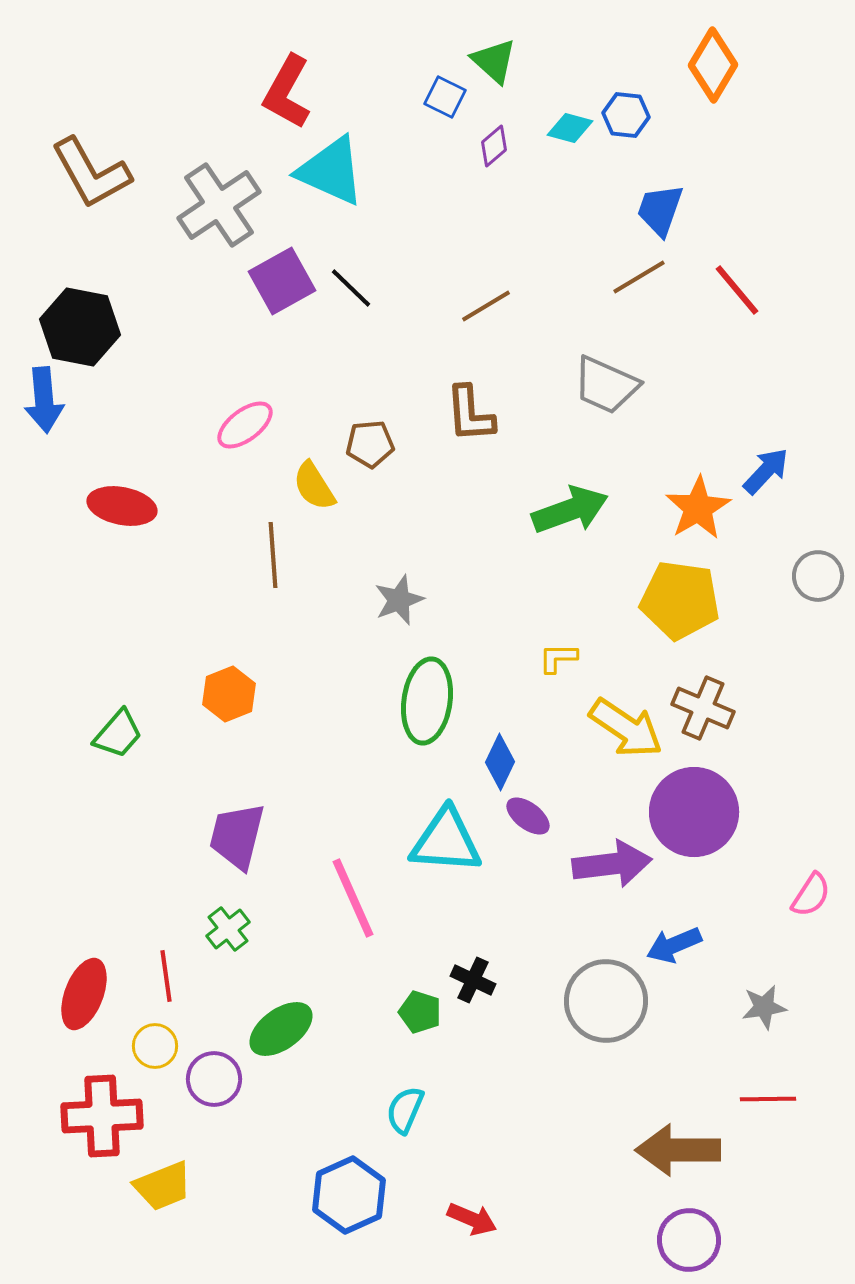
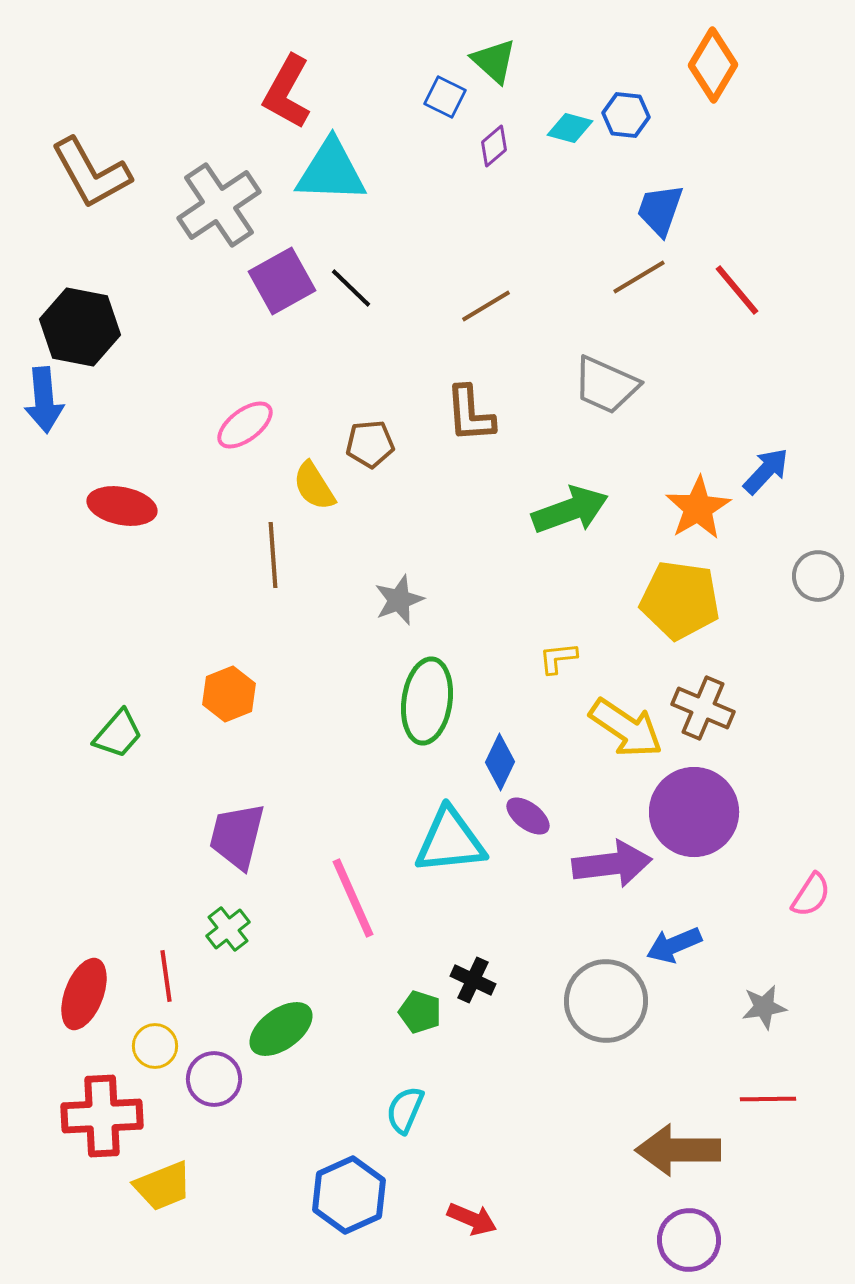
cyan triangle at (331, 171): rotated 22 degrees counterclockwise
yellow L-shape at (558, 658): rotated 6 degrees counterclockwise
cyan triangle at (446, 841): moved 4 px right; rotated 10 degrees counterclockwise
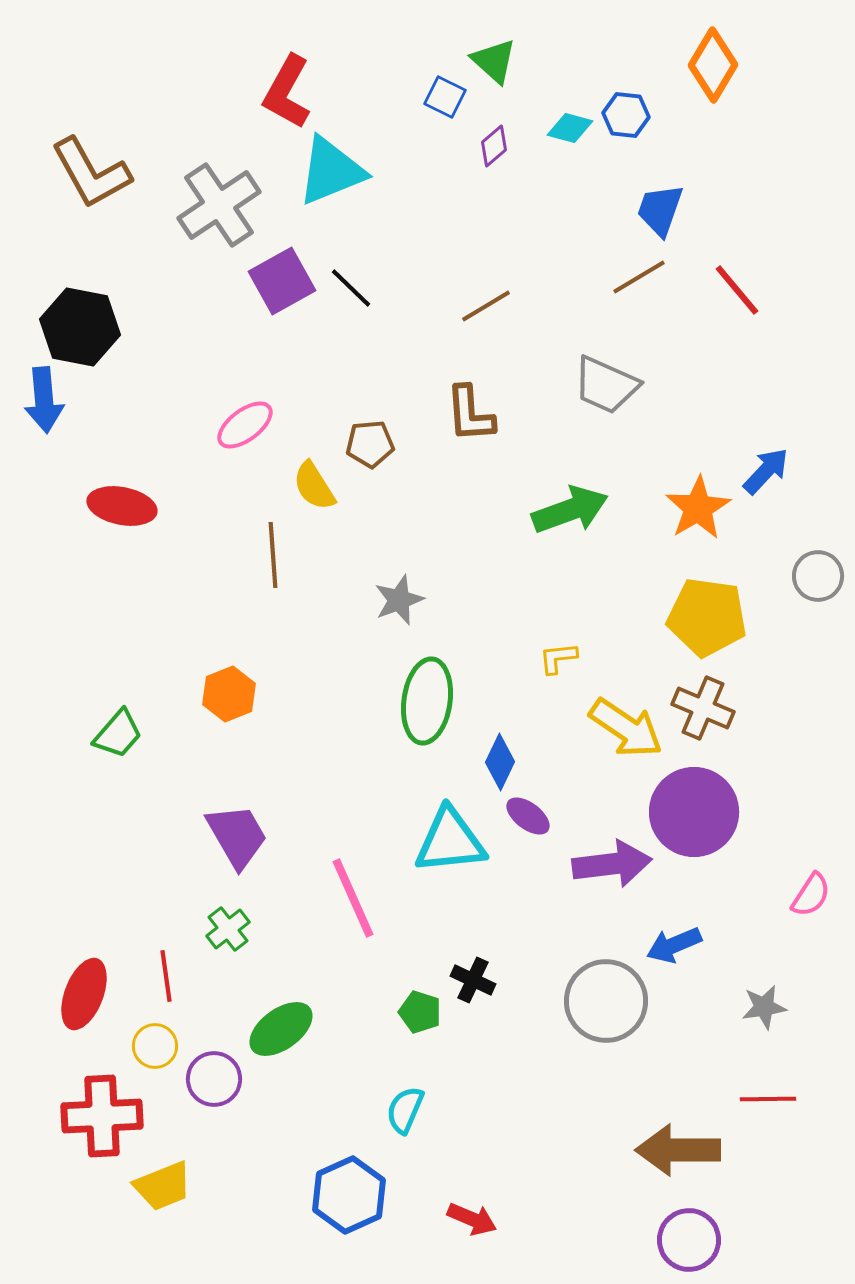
cyan triangle at (331, 171): rotated 24 degrees counterclockwise
yellow pentagon at (680, 600): moved 27 px right, 17 px down
purple trapezoid at (237, 836): rotated 136 degrees clockwise
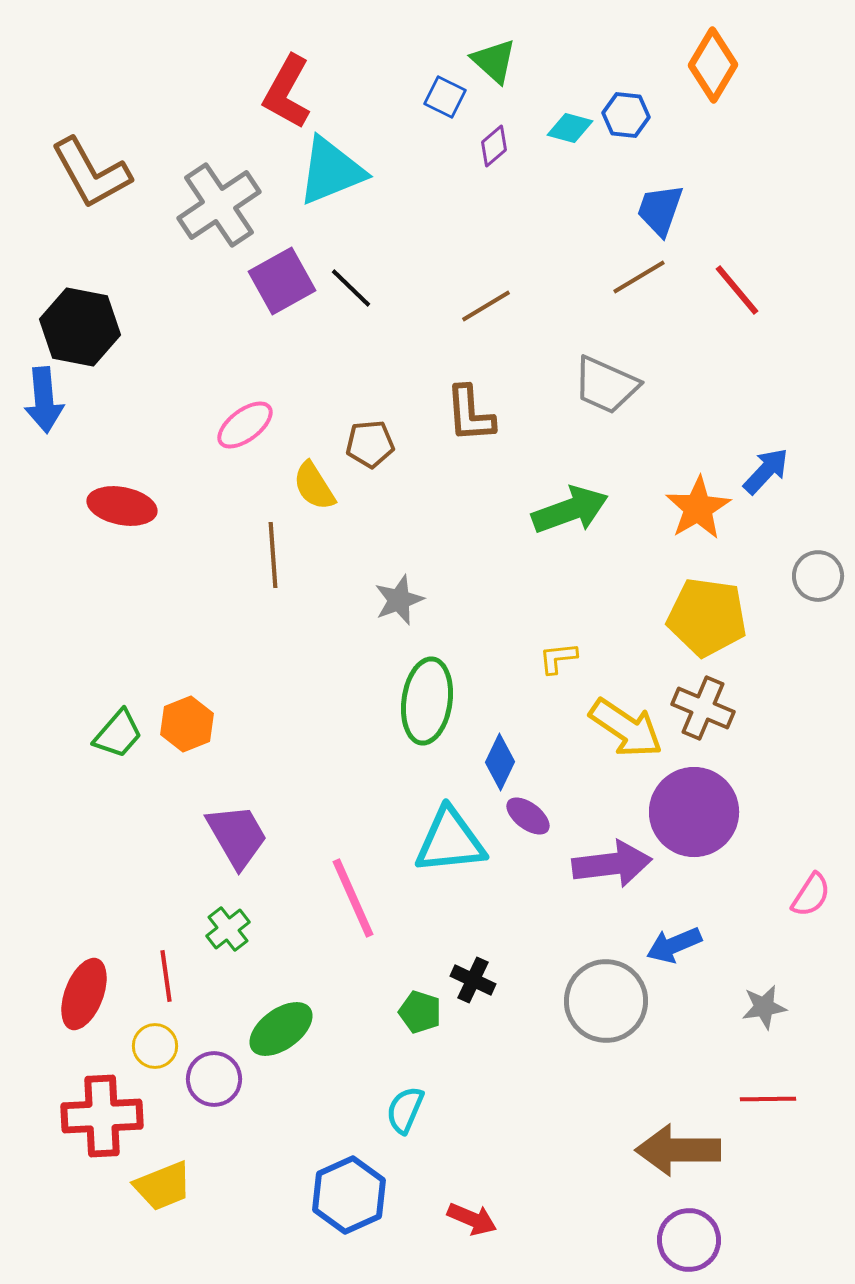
orange hexagon at (229, 694): moved 42 px left, 30 px down
